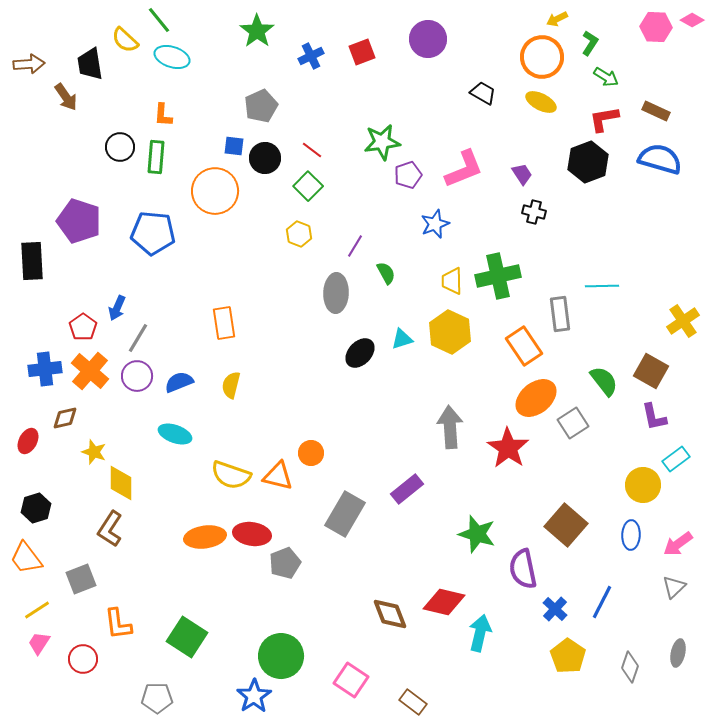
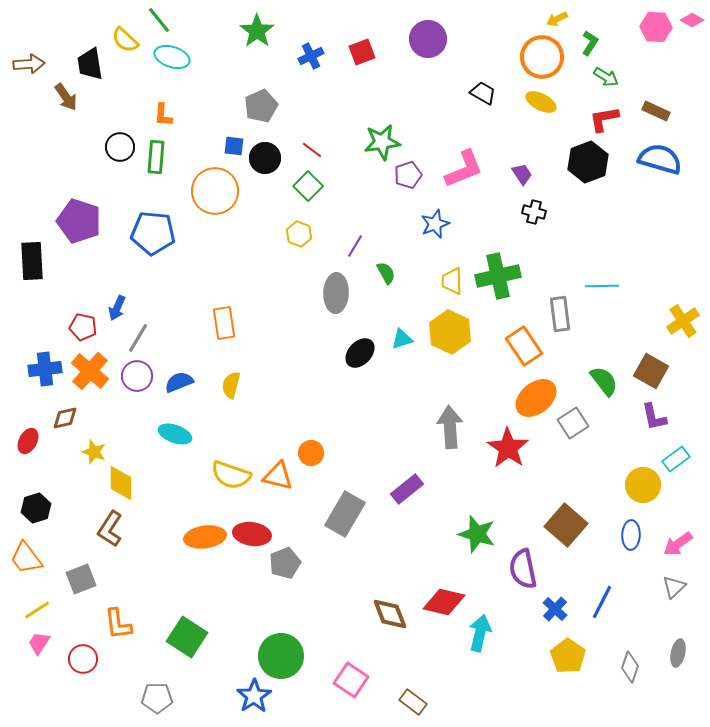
red pentagon at (83, 327): rotated 24 degrees counterclockwise
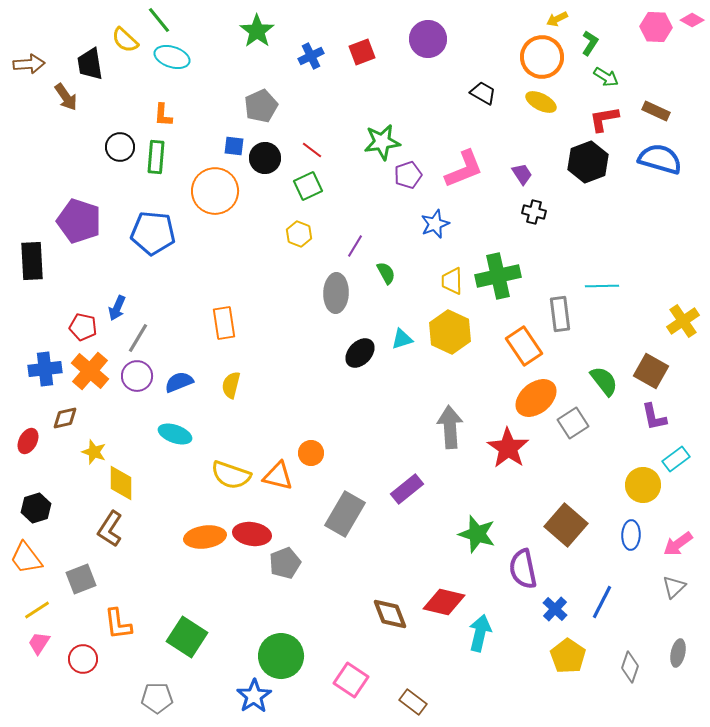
green square at (308, 186): rotated 20 degrees clockwise
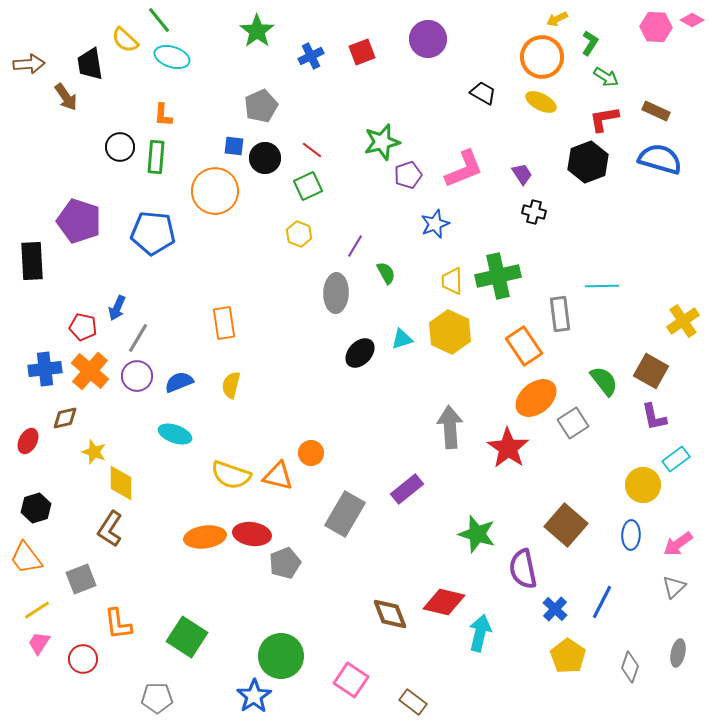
green star at (382, 142): rotated 6 degrees counterclockwise
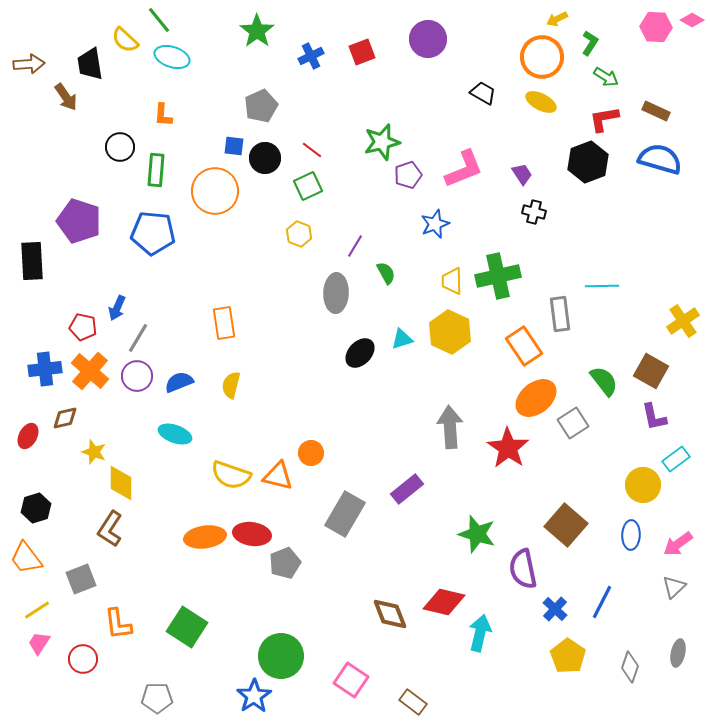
green rectangle at (156, 157): moved 13 px down
red ellipse at (28, 441): moved 5 px up
green square at (187, 637): moved 10 px up
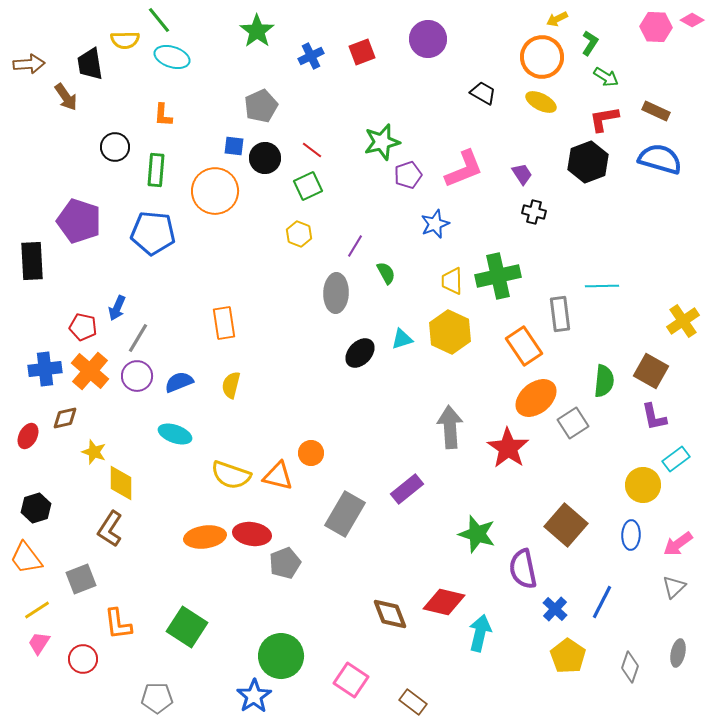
yellow semicircle at (125, 40): rotated 44 degrees counterclockwise
black circle at (120, 147): moved 5 px left
green semicircle at (604, 381): rotated 44 degrees clockwise
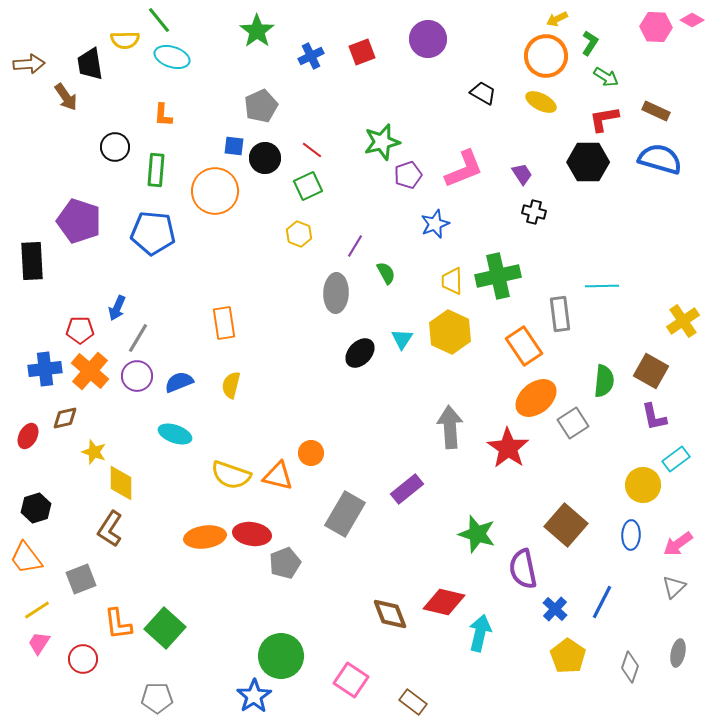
orange circle at (542, 57): moved 4 px right, 1 px up
black hexagon at (588, 162): rotated 21 degrees clockwise
red pentagon at (83, 327): moved 3 px left, 3 px down; rotated 12 degrees counterclockwise
cyan triangle at (402, 339): rotated 40 degrees counterclockwise
green square at (187, 627): moved 22 px left, 1 px down; rotated 9 degrees clockwise
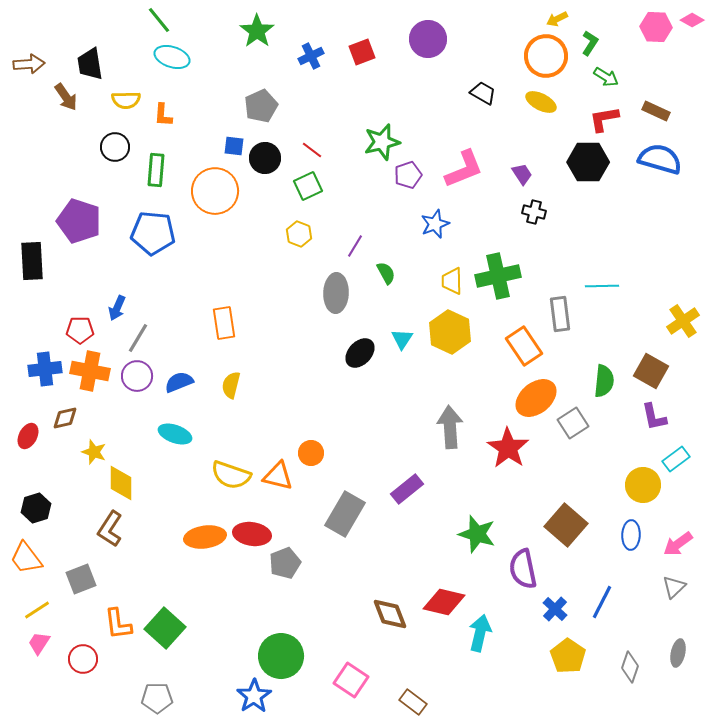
yellow semicircle at (125, 40): moved 1 px right, 60 px down
orange cross at (90, 371): rotated 30 degrees counterclockwise
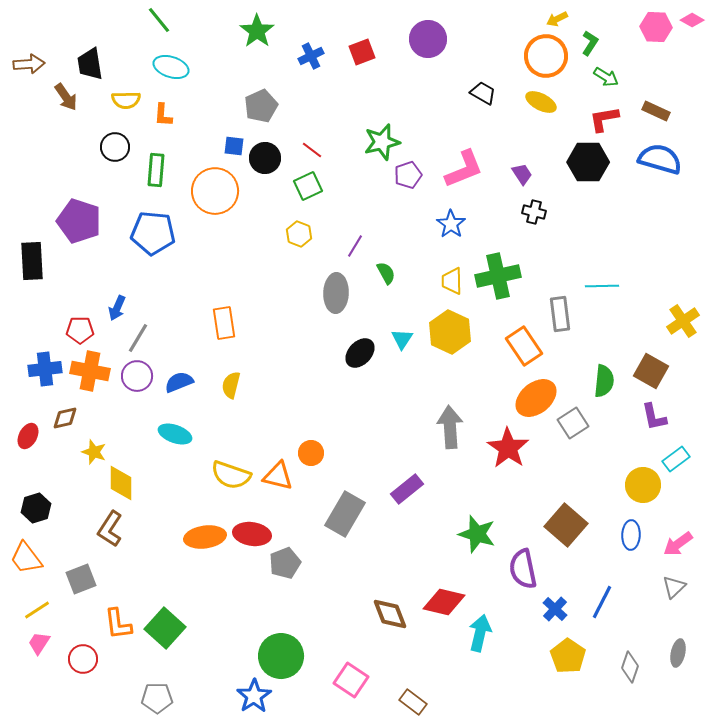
cyan ellipse at (172, 57): moved 1 px left, 10 px down
blue star at (435, 224): moved 16 px right; rotated 16 degrees counterclockwise
